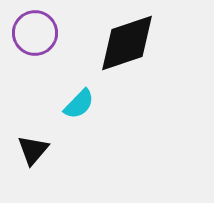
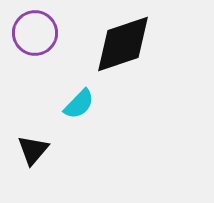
black diamond: moved 4 px left, 1 px down
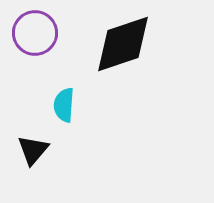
cyan semicircle: moved 15 px left, 1 px down; rotated 140 degrees clockwise
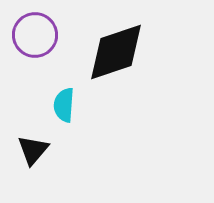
purple circle: moved 2 px down
black diamond: moved 7 px left, 8 px down
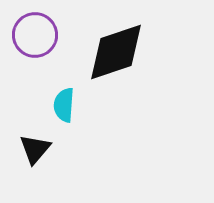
black triangle: moved 2 px right, 1 px up
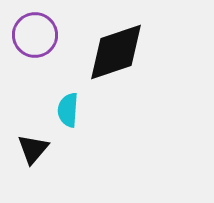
cyan semicircle: moved 4 px right, 5 px down
black triangle: moved 2 px left
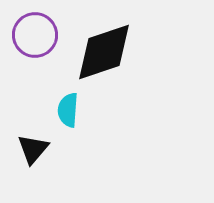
black diamond: moved 12 px left
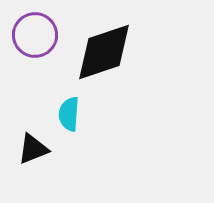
cyan semicircle: moved 1 px right, 4 px down
black triangle: rotated 28 degrees clockwise
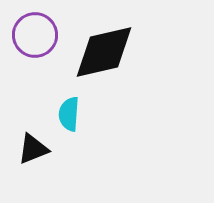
black diamond: rotated 6 degrees clockwise
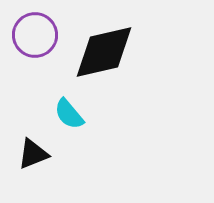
cyan semicircle: rotated 44 degrees counterclockwise
black triangle: moved 5 px down
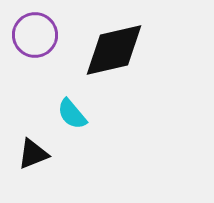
black diamond: moved 10 px right, 2 px up
cyan semicircle: moved 3 px right
